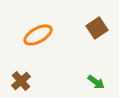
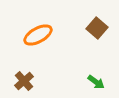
brown square: rotated 15 degrees counterclockwise
brown cross: moved 3 px right
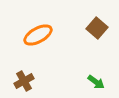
brown cross: rotated 12 degrees clockwise
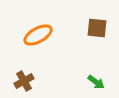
brown square: rotated 35 degrees counterclockwise
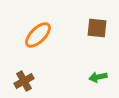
orange ellipse: rotated 16 degrees counterclockwise
green arrow: moved 2 px right, 5 px up; rotated 132 degrees clockwise
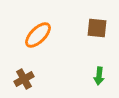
green arrow: moved 1 px right, 1 px up; rotated 72 degrees counterclockwise
brown cross: moved 2 px up
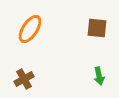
orange ellipse: moved 8 px left, 6 px up; rotated 12 degrees counterclockwise
green arrow: rotated 18 degrees counterclockwise
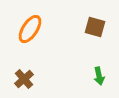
brown square: moved 2 px left, 1 px up; rotated 10 degrees clockwise
brown cross: rotated 12 degrees counterclockwise
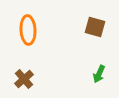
orange ellipse: moved 2 px left, 1 px down; rotated 36 degrees counterclockwise
green arrow: moved 2 px up; rotated 36 degrees clockwise
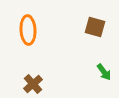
green arrow: moved 5 px right, 2 px up; rotated 60 degrees counterclockwise
brown cross: moved 9 px right, 5 px down
